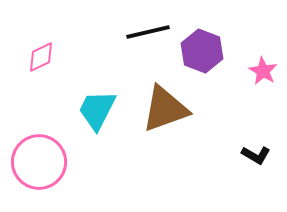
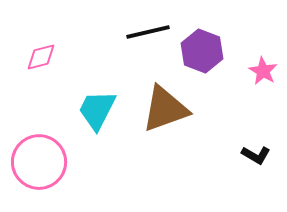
pink diamond: rotated 12 degrees clockwise
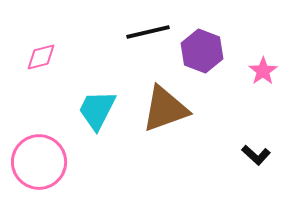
pink star: rotated 8 degrees clockwise
black L-shape: rotated 12 degrees clockwise
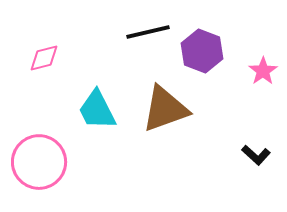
pink diamond: moved 3 px right, 1 px down
cyan trapezoid: rotated 54 degrees counterclockwise
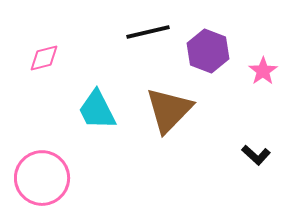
purple hexagon: moved 6 px right
brown triangle: moved 4 px right, 1 px down; rotated 26 degrees counterclockwise
pink circle: moved 3 px right, 16 px down
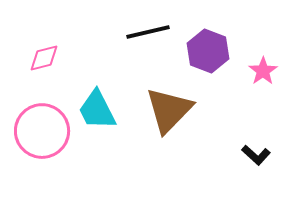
pink circle: moved 47 px up
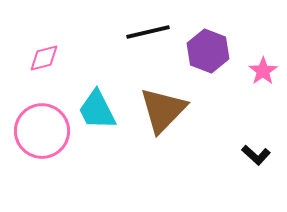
brown triangle: moved 6 px left
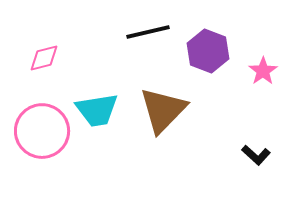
cyan trapezoid: rotated 72 degrees counterclockwise
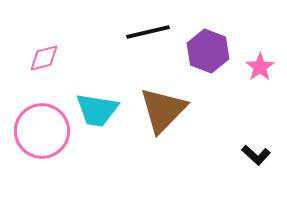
pink star: moved 3 px left, 4 px up
cyan trapezoid: rotated 18 degrees clockwise
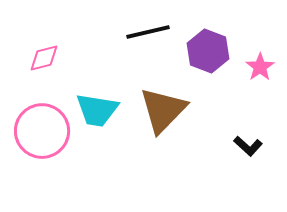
black L-shape: moved 8 px left, 9 px up
